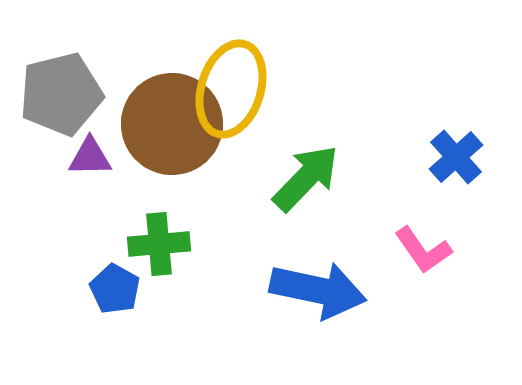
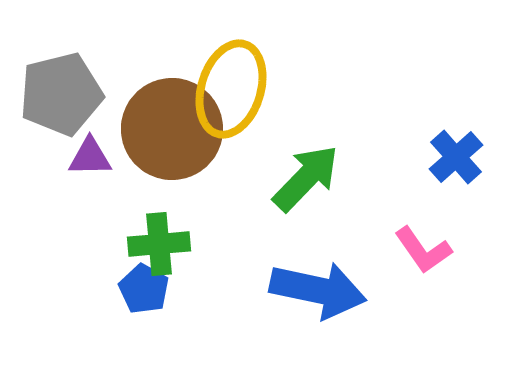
brown circle: moved 5 px down
blue pentagon: moved 29 px right
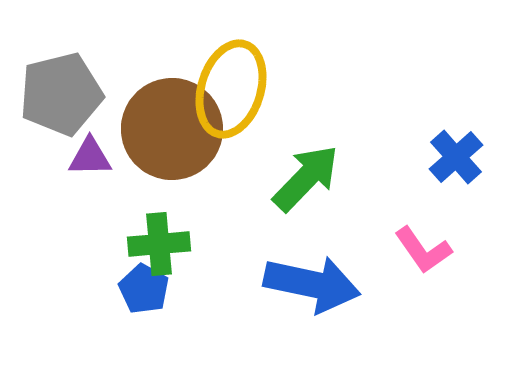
blue arrow: moved 6 px left, 6 px up
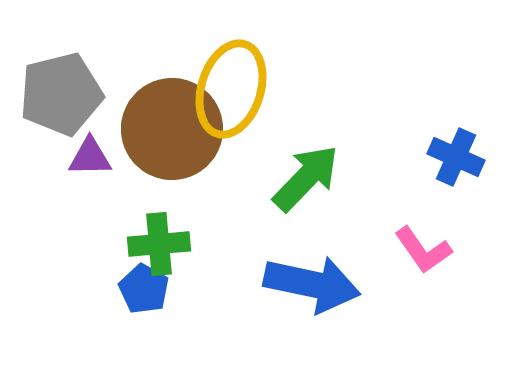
blue cross: rotated 24 degrees counterclockwise
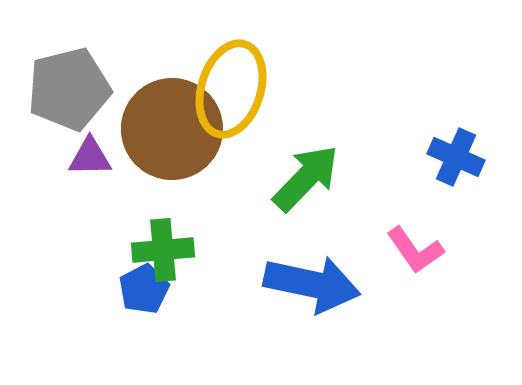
gray pentagon: moved 8 px right, 5 px up
green cross: moved 4 px right, 6 px down
pink L-shape: moved 8 px left
blue pentagon: rotated 15 degrees clockwise
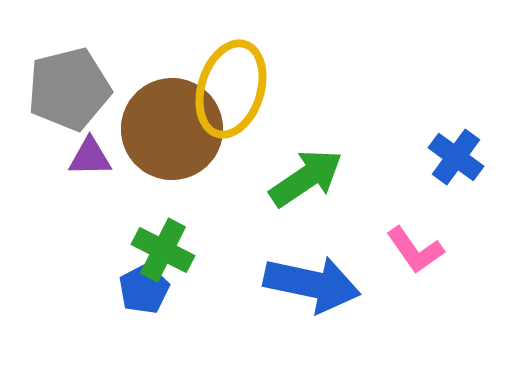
blue cross: rotated 12 degrees clockwise
green arrow: rotated 12 degrees clockwise
green cross: rotated 32 degrees clockwise
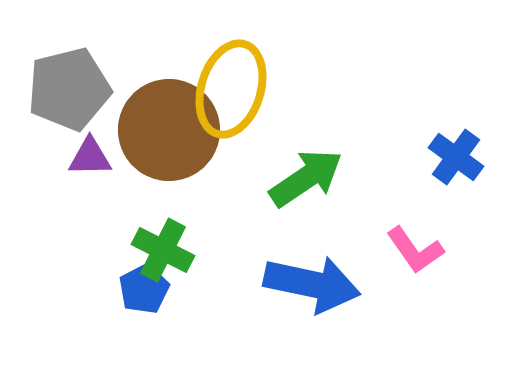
brown circle: moved 3 px left, 1 px down
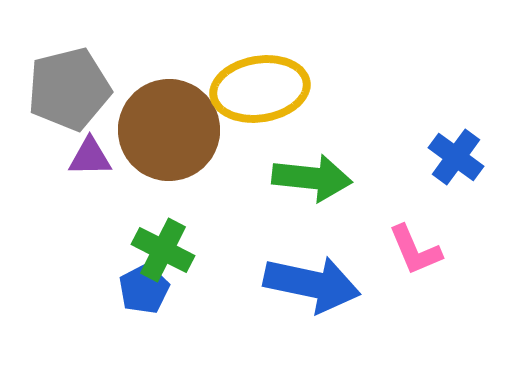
yellow ellipse: moved 29 px right; rotated 64 degrees clockwise
green arrow: moved 6 px right; rotated 40 degrees clockwise
pink L-shape: rotated 12 degrees clockwise
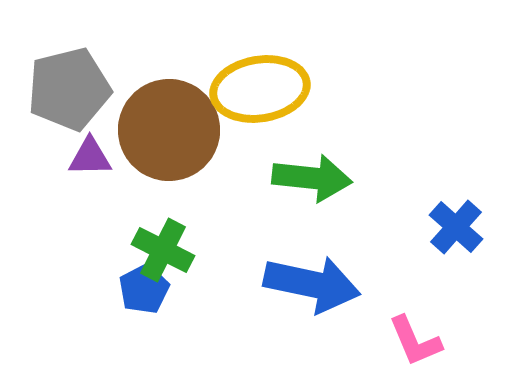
blue cross: moved 70 px down; rotated 6 degrees clockwise
pink L-shape: moved 91 px down
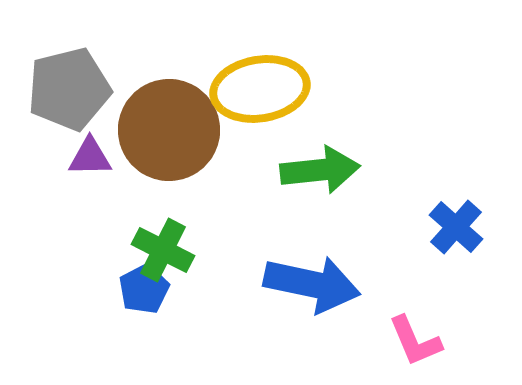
green arrow: moved 8 px right, 8 px up; rotated 12 degrees counterclockwise
